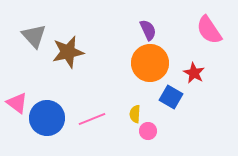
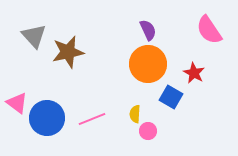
orange circle: moved 2 px left, 1 px down
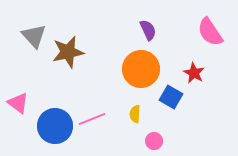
pink semicircle: moved 1 px right, 2 px down
orange circle: moved 7 px left, 5 px down
pink triangle: moved 1 px right
blue circle: moved 8 px right, 8 px down
pink circle: moved 6 px right, 10 px down
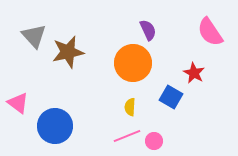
orange circle: moved 8 px left, 6 px up
yellow semicircle: moved 5 px left, 7 px up
pink line: moved 35 px right, 17 px down
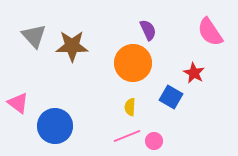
brown star: moved 4 px right, 6 px up; rotated 12 degrees clockwise
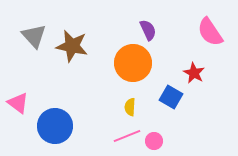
brown star: rotated 12 degrees clockwise
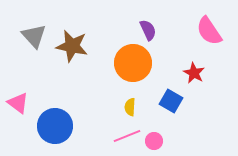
pink semicircle: moved 1 px left, 1 px up
blue square: moved 4 px down
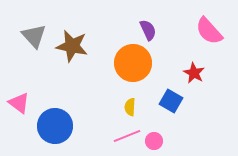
pink semicircle: rotated 8 degrees counterclockwise
pink triangle: moved 1 px right
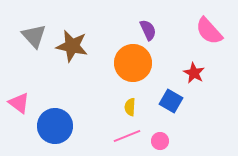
pink circle: moved 6 px right
